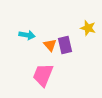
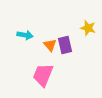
cyan arrow: moved 2 px left
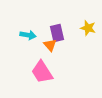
cyan arrow: moved 3 px right
purple rectangle: moved 8 px left, 12 px up
pink trapezoid: moved 1 px left, 3 px up; rotated 55 degrees counterclockwise
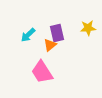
yellow star: rotated 21 degrees counterclockwise
cyan arrow: rotated 126 degrees clockwise
orange triangle: rotated 32 degrees clockwise
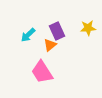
purple rectangle: moved 2 px up; rotated 12 degrees counterclockwise
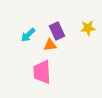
orange triangle: rotated 32 degrees clockwise
pink trapezoid: rotated 30 degrees clockwise
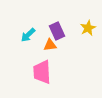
yellow star: rotated 21 degrees counterclockwise
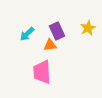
cyan arrow: moved 1 px left, 1 px up
